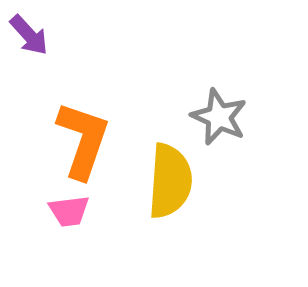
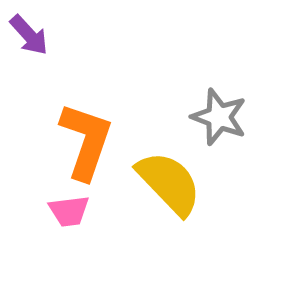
gray star: rotated 4 degrees counterclockwise
orange L-shape: moved 3 px right, 1 px down
yellow semicircle: moved 1 px left, 2 px down; rotated 48 degrees counterclockwise
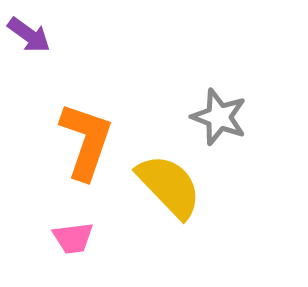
purple arrow: rotated 12 degrees counterclockwise
yellow semicircle: moved 3 px down
pink trapezoid: moved 4 px right, 27 px down
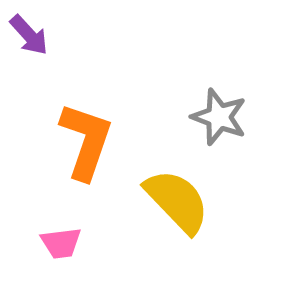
purple arrow: rotated 12 degrees clockwise
yellow semicircle: moved 8 px right, 15 px down
pink trapezoid: moved 12 px left, 5 px down
